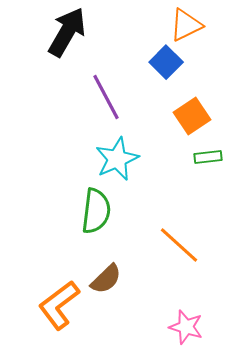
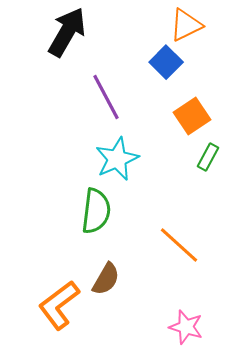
green rectangle: rotated 56 degrees counterclockwise
brown semicircle: rotated 16 degrees counterclockwise
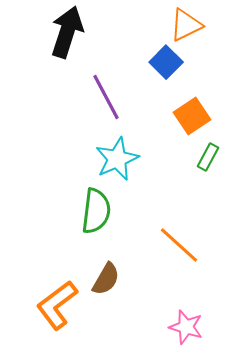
black arrow: rotated 12 degrees counterclockwise
orange L-shape: moved 2 px left
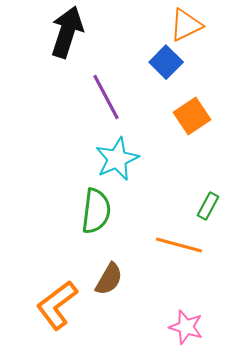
green rectangle: moved 49 px down
orange line: rotated 27 degrees counterclockwise
brown semicircle: moved 3 px right
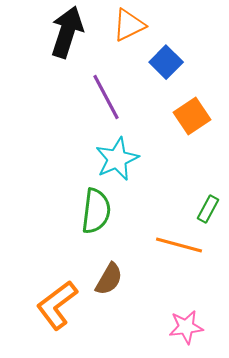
orange triangle: moved 57 px left
green rectangle: moved 3 px down
pink star: rotated 24 degrees counterclockwise
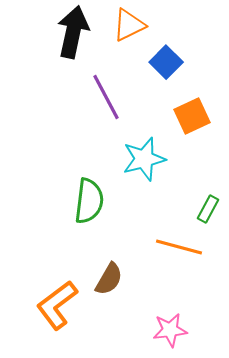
black arrow: moved 6 px right; rotated 6 degrees counterclockwise
orange square: rotated 9 degrees clockwise
cyan star: moved 27 px right; rotated 9 degrees clockwise
green semicircle: moved 7 px left, 10 px up
orange line: moved 2 px down
pink star: moved 16 px left, 3 px down
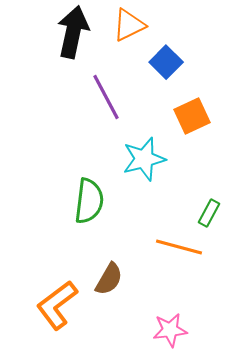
green rectangle: moved 1 px right, 4 px down
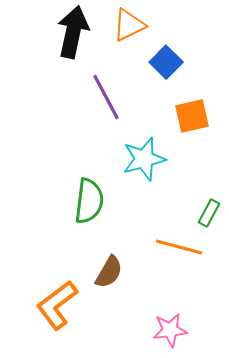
orange square: rotated 12 degrees clockwise
brown semicircle: moved 7 px up
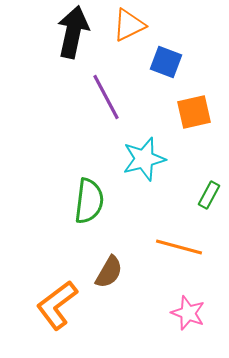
blue square: rotated 24 degrees counterclockwise
orange square: moved 2 px right, 4 px up
green rectangle: moved 18 px up
pink star: moved 18 px right, 17 px up; rotated 28 degrees clockwise
